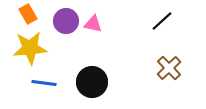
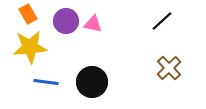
yellow star: moved 1 px up
blue line: moved 2 px right, 1 px up
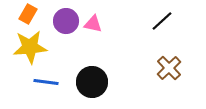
orange rectangle: rotated 60 degrees clockwise
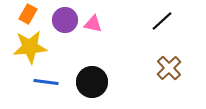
purple circle: moved 1 px left, 1 px up
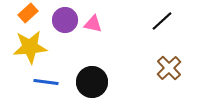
orange rectangle: moved 1 px up; rotated 18 degrees clockwise
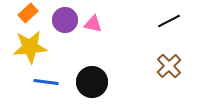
black line: moved 7 px right; rotated 15 degrees clockwise
brown cross: moved 2 px up
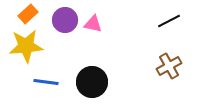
orange rectangle: moved 1 px down
yellow star: moved 4 px left, 1 px up
brown cross: rotated 15 degrees clockwise
